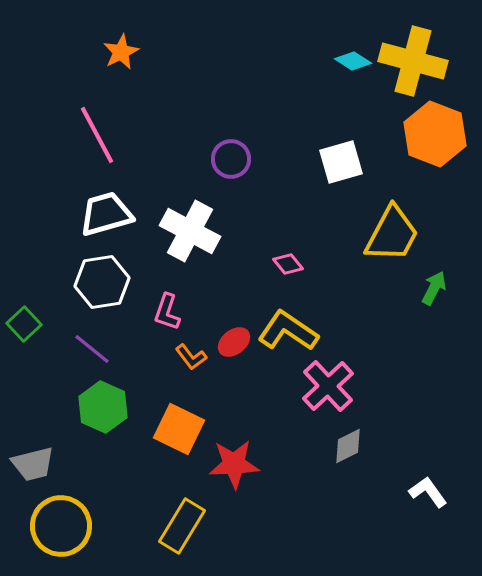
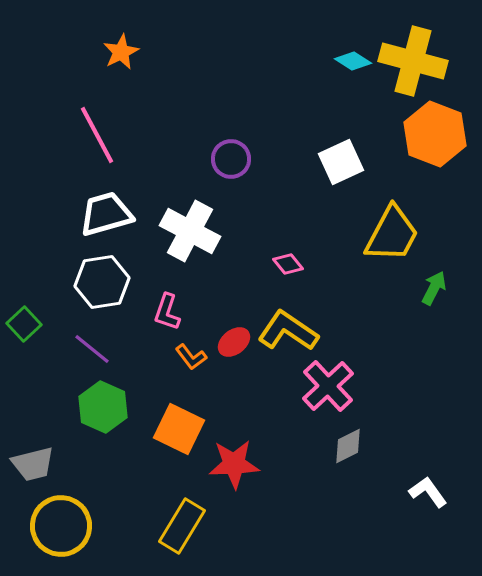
white square: rotated 9 degrees counterclockwise
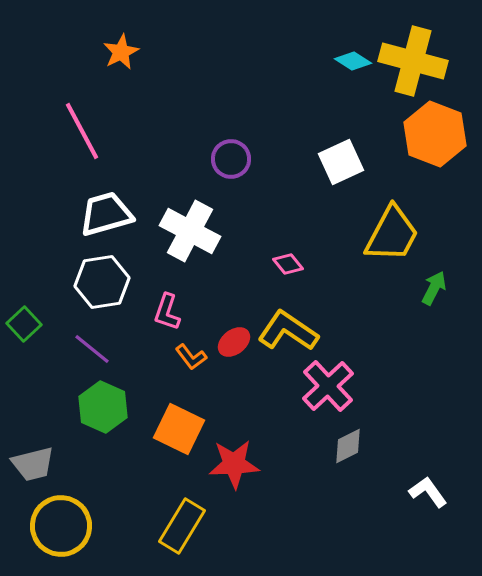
pink line: moved 15 px left, 4 px up
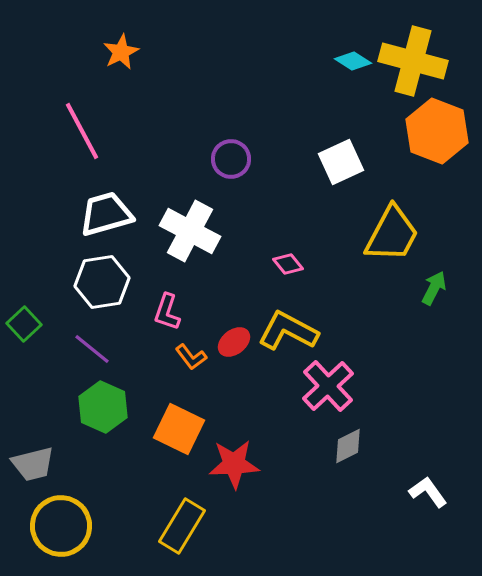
orange hexagon: moved 2 px right, 3 px up
yellow L-shape: rotated 6 degrees counterclockwise
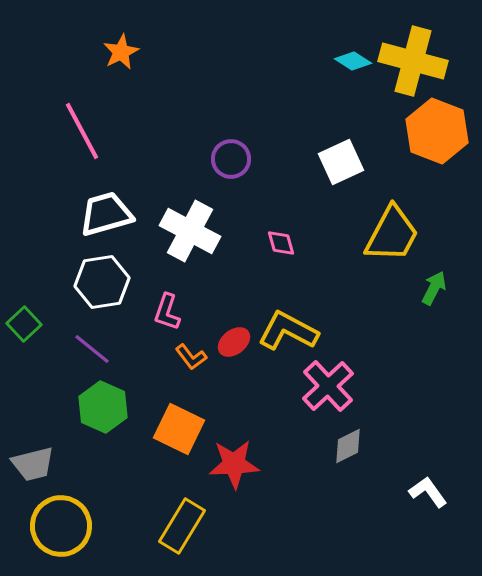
pink diamond: moved 7 px left, 21 px up; rotated 24 degrees clockwise
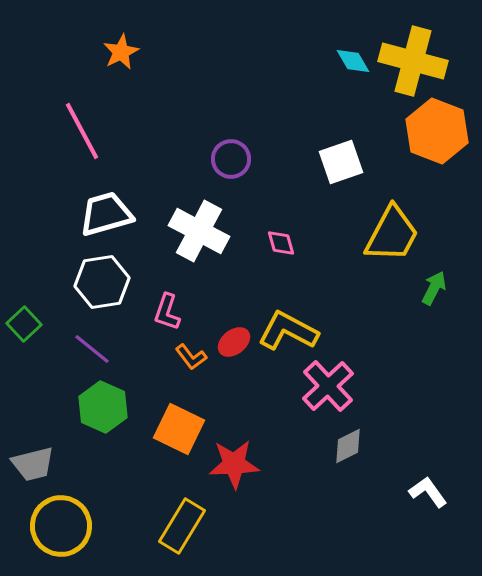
cyan diamond: rotated 27 degrees clockwise
white square: rotated 6 degrees clockwise
white cross: moved 9 px right
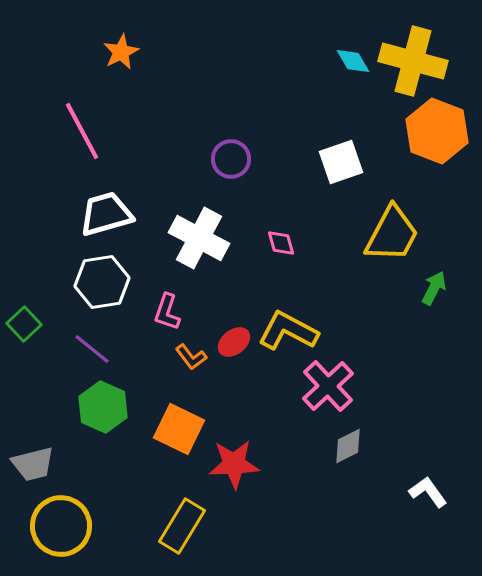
white cross: moved 7 px down
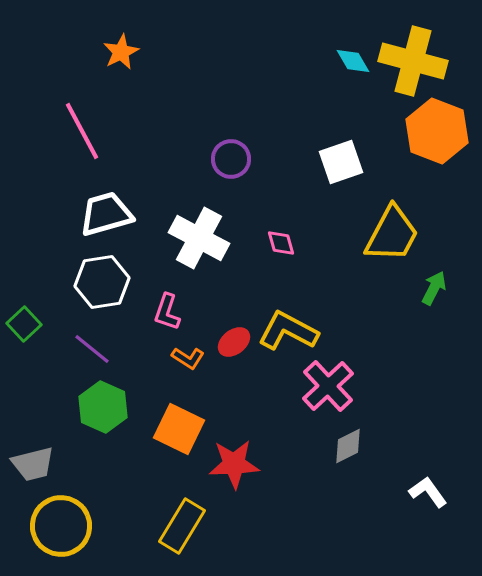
orange L-shape: moved 3 px left, 1 px down; rotated 20 degrees counterclockwise
